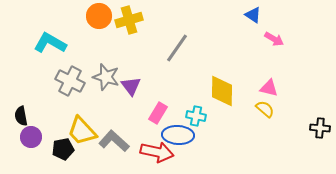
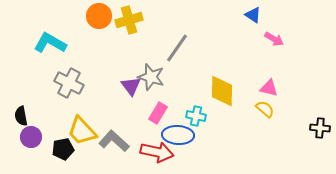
gray star: moved 45 px right
gray cross: moved 1 px left, 2 px down
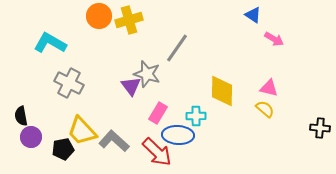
gray star: moved 4 px left, 3 px up
cyan cross: rotated 12 degrees counterclockwise
red arrow: rotated 32 degrees clockwise
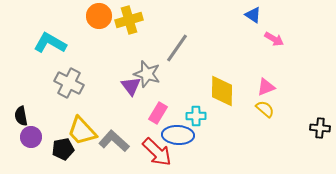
pink triangle: moved 3 px left, 1 px up; rotated 36 degrees counterclockwise
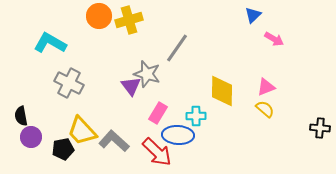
blue triangle: rotated 42 degrees clockwise
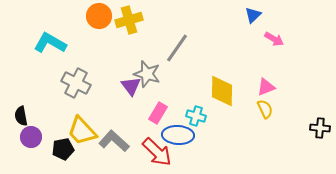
gray cross: moved 7 px right
yellow semicircle: rotated 24 degrees clockwise
cyan cross: rotated 18 degrees clockwise
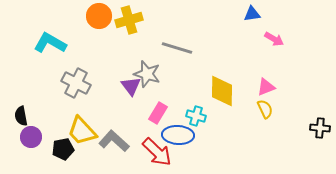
blue triangle: moved 1 px left, 1 px up; rotated 36 degrees clockwise
gray line: rotated 72 degrees clockwise
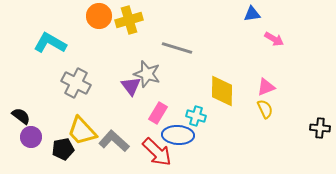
black semicircle: rotated 138 degrees clockwise
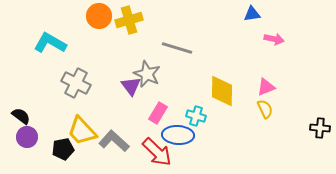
pink arrow: rotated 18 degrees counterclockwise
gray star: rotated 8 degrees clockwise
purple circle: moved 4 px left
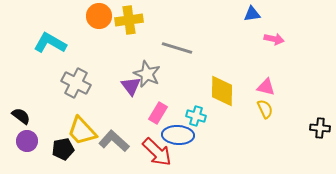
yellow cross: rotated 8 degrees clockwise
pink triangle: rotated 36 degrees clockwise
purple circle: moved 4 px down
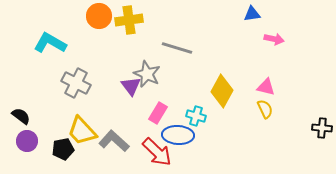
yellow diamond: rotated 28 degrees clockwise
black cross: moved 2 px right
